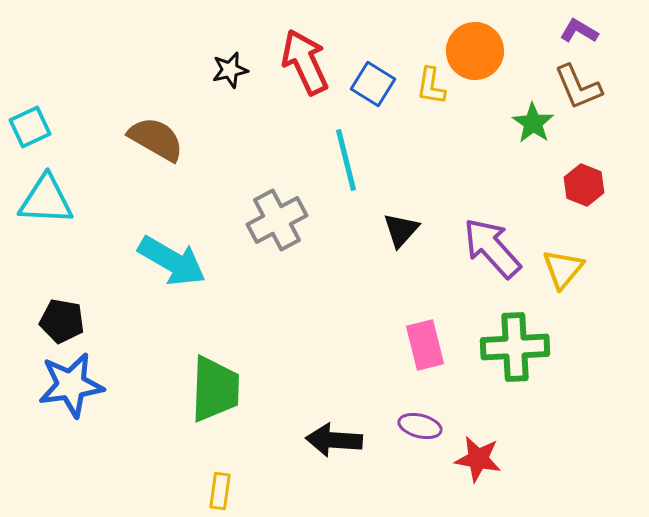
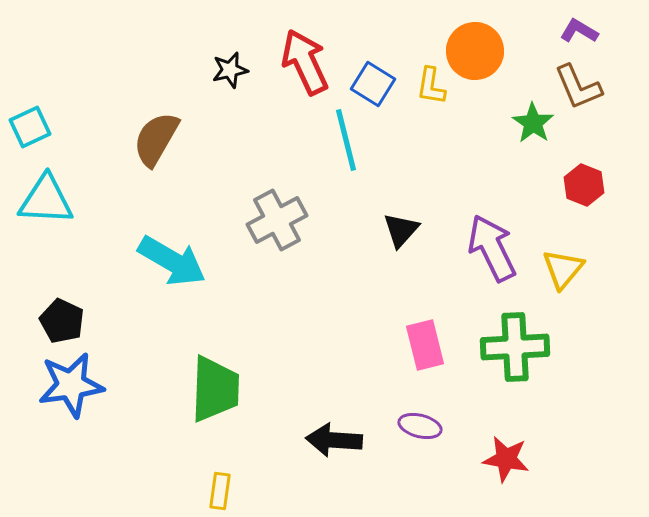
brown semicircle: rotated 90 degrees counterclockwise
cyan line: moved 20 px up
purple arrow: rotated 16 degrees clockwise
black pentagon: rotated 15 degrees clockwise
red star: moved 28 px right
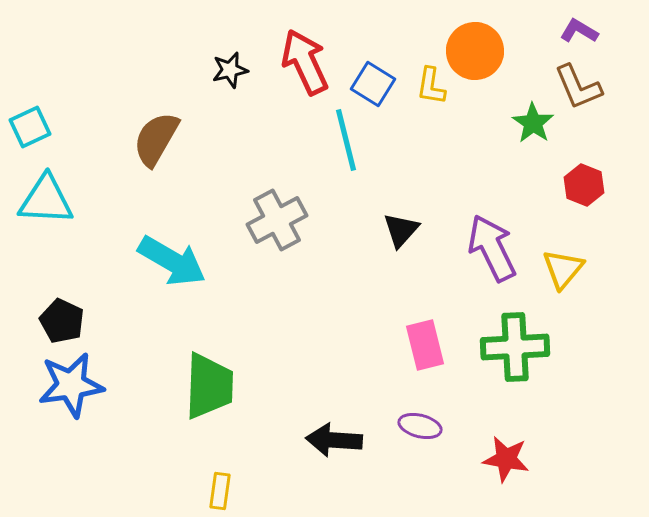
green trapezoid: moved 6 px left, 3 px up
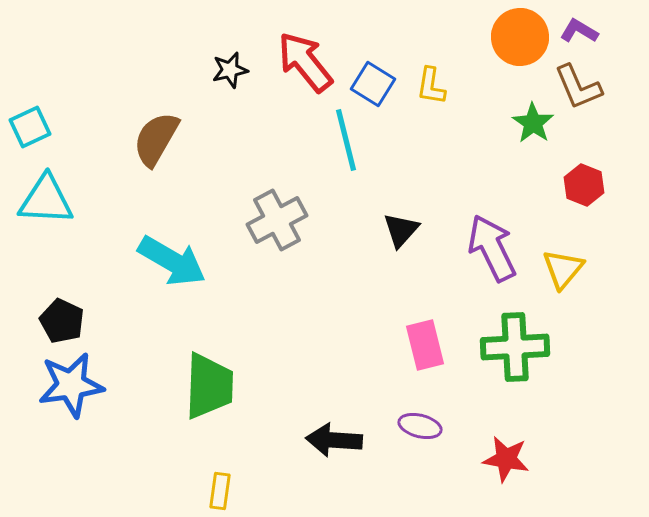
orange circle: moved 45 px right, 14 px up
red arrow: rotated 14 degrees counterclockwise
